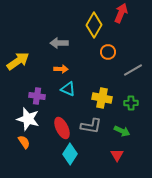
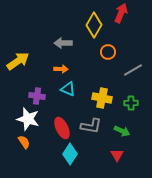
gray arrow: moved 4 px right
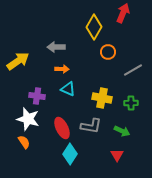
red arrow: moved 2 px right
yellow diamond: moved 2 px down
gray arrow: moved 7 px left, 4 px down
orange arrow: moved 1 px right
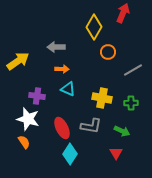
red triangle: moved 1 px left, 2 px up
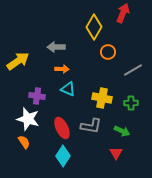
cyan diamond: moved 7 px left, 2 px down
